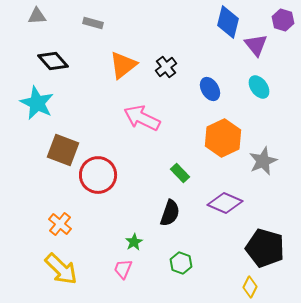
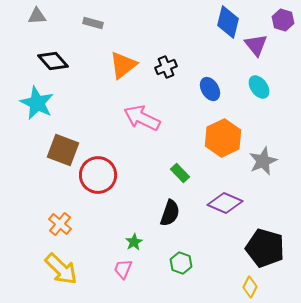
black cross: rotated 15 degrees clockwise
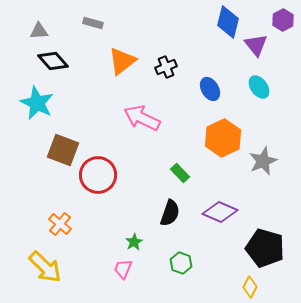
gray triangle: moved 2 px right, 15 px down
purple hexagon: rotated 15 degrees clockwise
orange triangle: moved 1 px left, 4 px up
purple diamond: moved 5 px left, 9 px down
yellow arrow: moved 16 px left, 2 px up
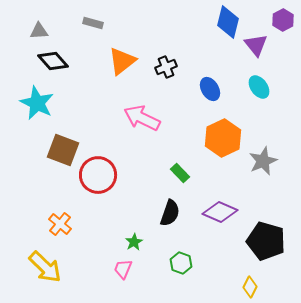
black pentagon: moved 1 px right, 7 px up
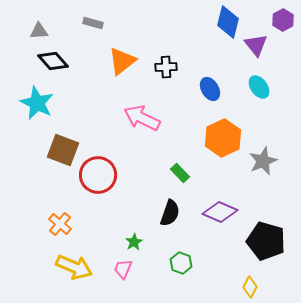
black cross: rotated 20 degrees clockwise
yellow arrow: moved 29 px right; rotated 21 degrees counterclockwise
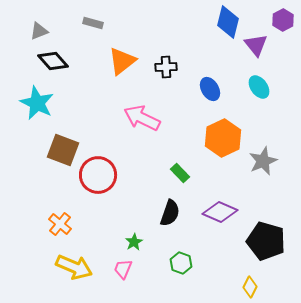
gray triangle: rotated 18 degrees counterclockwise
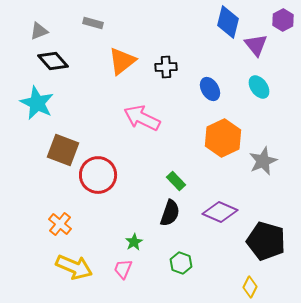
green rectangle: moved 4 px left, 8 px down
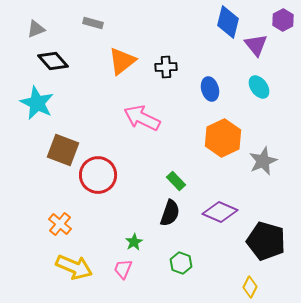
gray triangle: moved 3 px left, 2 px up
blue ellipse: rotated 15 degrees clockwise
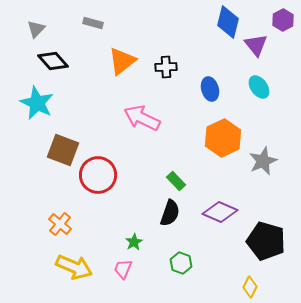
gray triangle: rotated 24 degrees counterclockwise
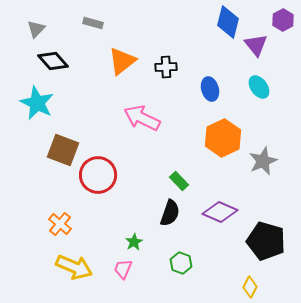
green rectangle: moved 3 px right
